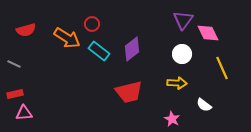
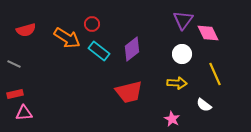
yellow line: moved 7 px left, 6 px down
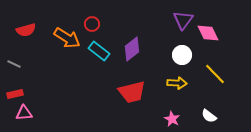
white circle: moved 1 px down
yellow line: rotated 20 degrees counterclockwise
red trapezoid: moved 3 px right
white semicircle: moved 5 px right, 11 px down
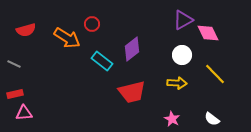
purple triangle: rotated 25 degrees clockwise
cyan rectangle: moved 3 px right, 10 px down
white semicircle: moved 3 px right, 3 px down
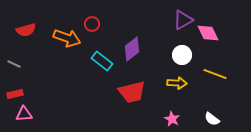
orange arrow: rotated 12 degrees counterclockwise
yellow line: rotated 25 degrees counterclockwise
pink triangle: moved 1 px down
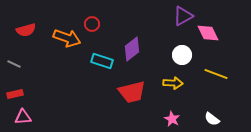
purple triangle: moved 4 px up
cyan rectangle: rotated 20 degrees counterclockwise
yellow line: moved 1 px right
yellow arrow: moved 4 px left
pink triangle: moved 1 px left, 3 px down
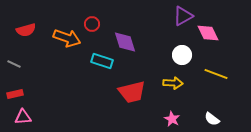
purple diamond: moved 7 px left, 7 px up; rotated 70 degrees counterclockwise
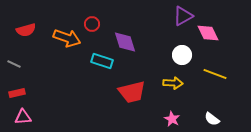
yellow line: moved 1 px left
red rectangle: moved 2 px right, 1 px up
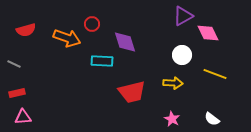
cyan rectangle: rotated 15 degrees counterclockwise
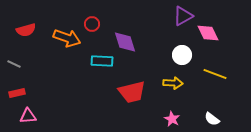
pink triangle: moved 5 px right, 1 px up
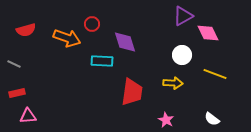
red trapezoid: rotated 68 degrees counterclockwise
pink star: moved 6 px left, 1 px down
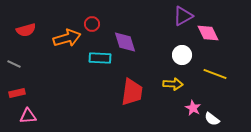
orange arrow: rotated 36 degrees counterclockwise
cyan rectangle: moved 2 px left, 3 px up
yellow arrow: moved 1 px down
pink star: moved 27 px right, 12 px up
